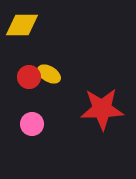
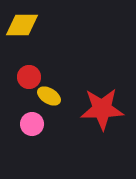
yellow ellipse: moved 22 px down
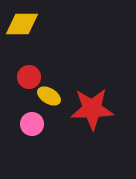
yellow diamond: moved 1 px up
red star: moved 10 px left
